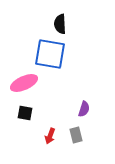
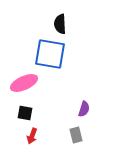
red arrow: moved 18 px left
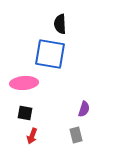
pink ellipse: rotated 20 degrees clockwise
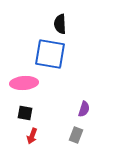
gray rectangle: rotated 35 degrees clockwise
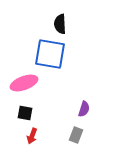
pink ellipse: rotated 16 degrees counterclockwise
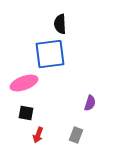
blue square: rotated 16 degrees counterclockwise
purple semicircle: moved 6 px right, 6 px up
black square: moved 1 px right
red arrow: moved 6 px right, 1 px up
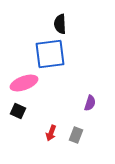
black square: moved 8 px left, 2 px up; rotated 14 degrees clockwise
red arrow: moved 13 px right, 2 px up
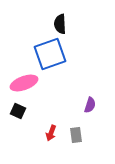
blue square: rotated 12 degrees counterclockwise
purple semicircle: moved 2 px down
gray rectangle: rotated 28 degrees counterclockwise
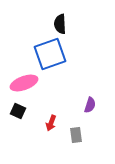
red arrow: moved 10 px up
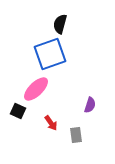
black semicircle: rotated 18 degrees clockwise
pink ellipse: moved 12 px right, 6 px down; rotated 24 degrees counterclockwise
red arrow: rotated 56 degrees counterclockwise
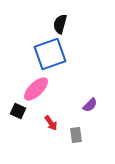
purple semicircle: rotated 28 degrees clockwise
